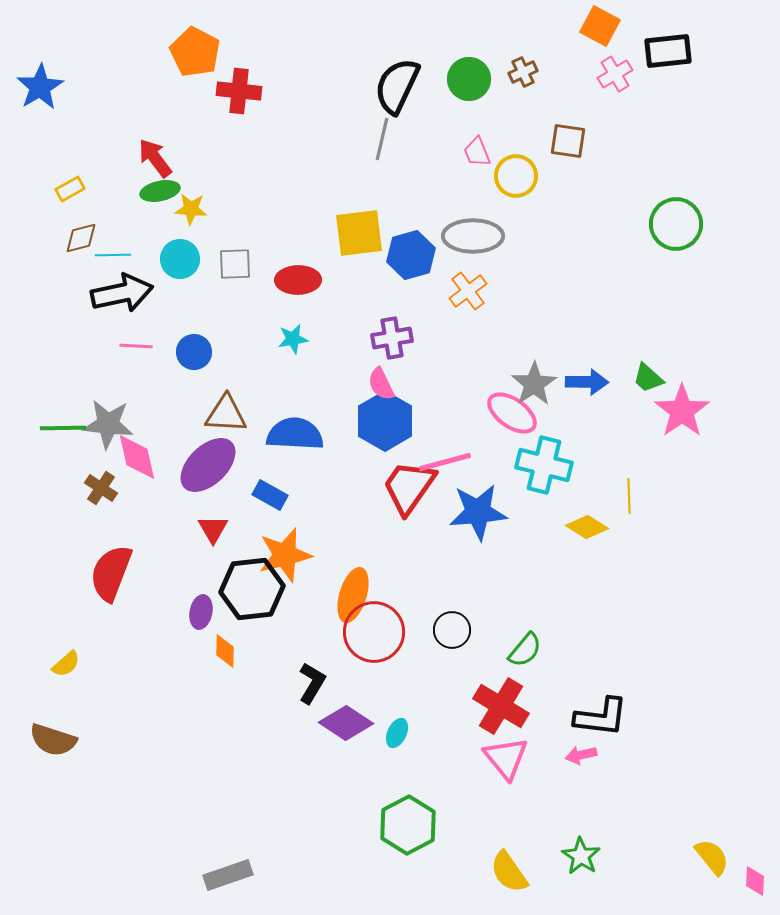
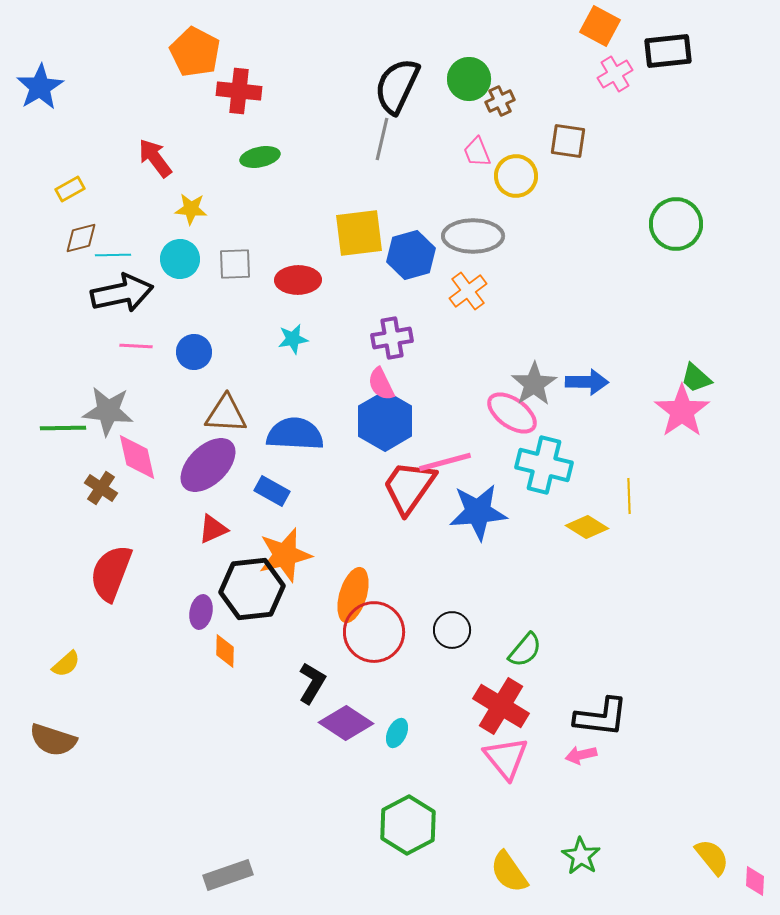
brown cross at (523, 72): moved 23 px left, 29 px down
green ellipse at (160, 191): moved 100 px right, 34 px up
green trapezoid at (648, 378): moved 48 px right
gray star at (108, 424): moved 13 px up
blue rectangle at (270, 495): moved 2 px right, 4 px up
red triangle at (213, 529): rotated 36 degrees clockwise
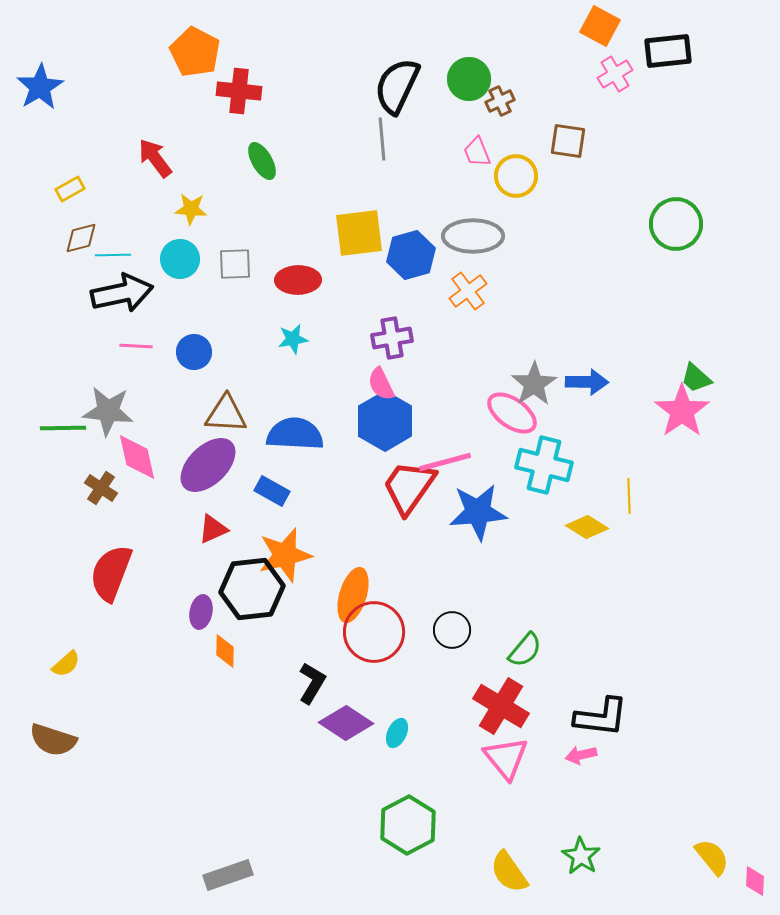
gray line at (382, 139): rotated 18 degrees counterclockwise
green ellipse at (260, 157): moved 2 px right, 4 px down; rotated 72 degrees clockwise
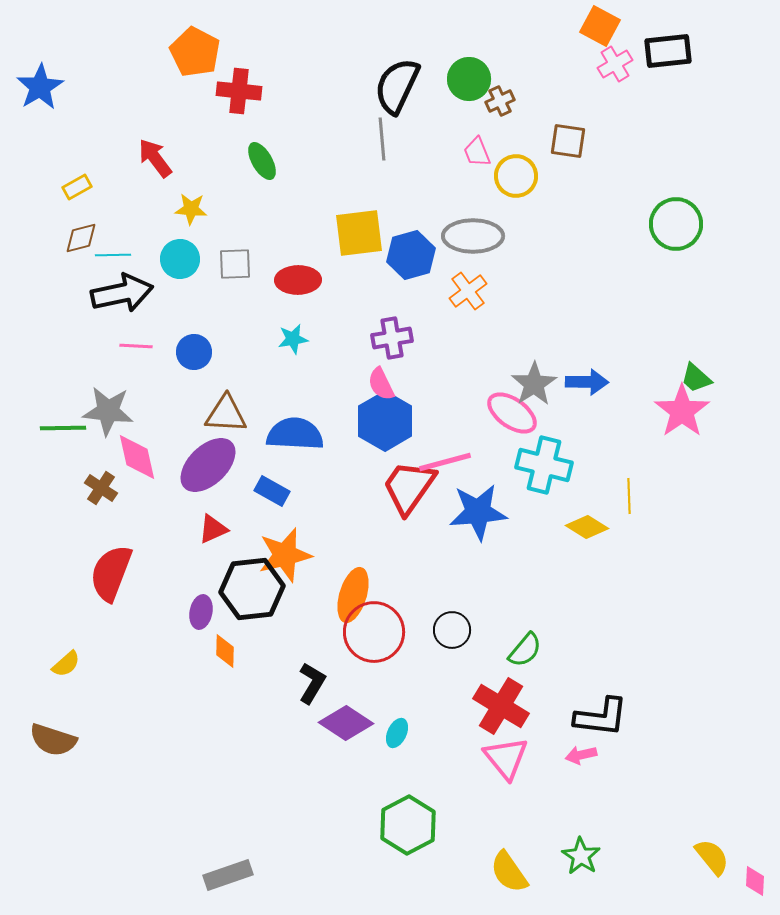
pink cross at (615, 74): moved 10 px up
yellow rectangle at (70, 189): moved 7 px right, 2 px up
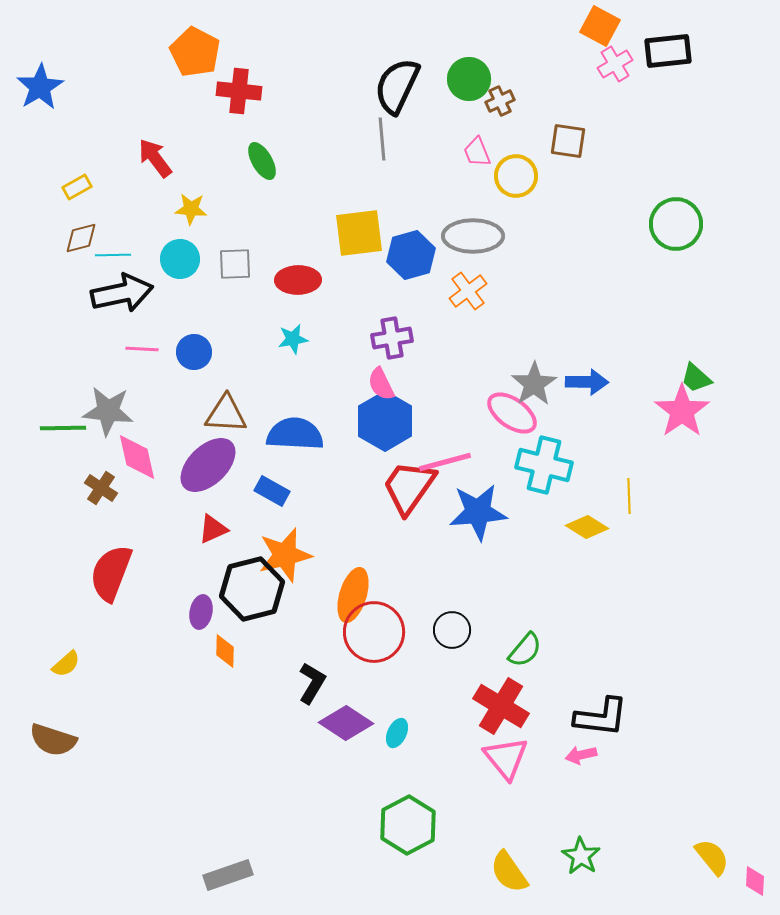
pink line at (136, 346): moved 6 px right, 3 px down
black hexagon at (252, 589): rotated 8 degrees counterclockwise
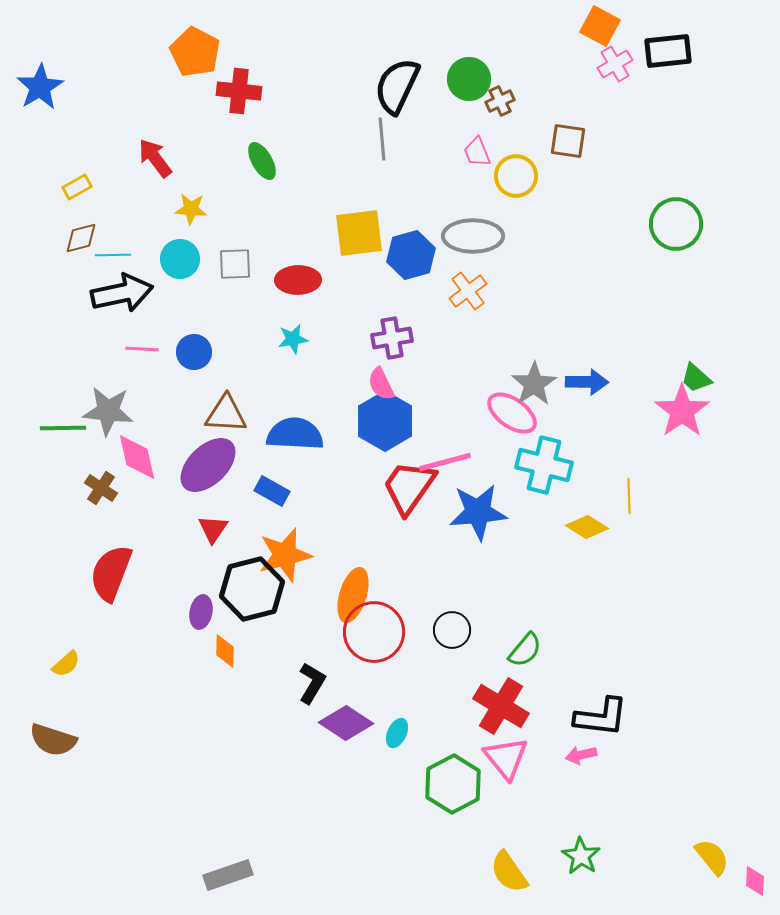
red triangle at (213, 529): rotated 32 degrees counterclockwise
green hexagon at (408, 825): moved 45 px right, 41 px up
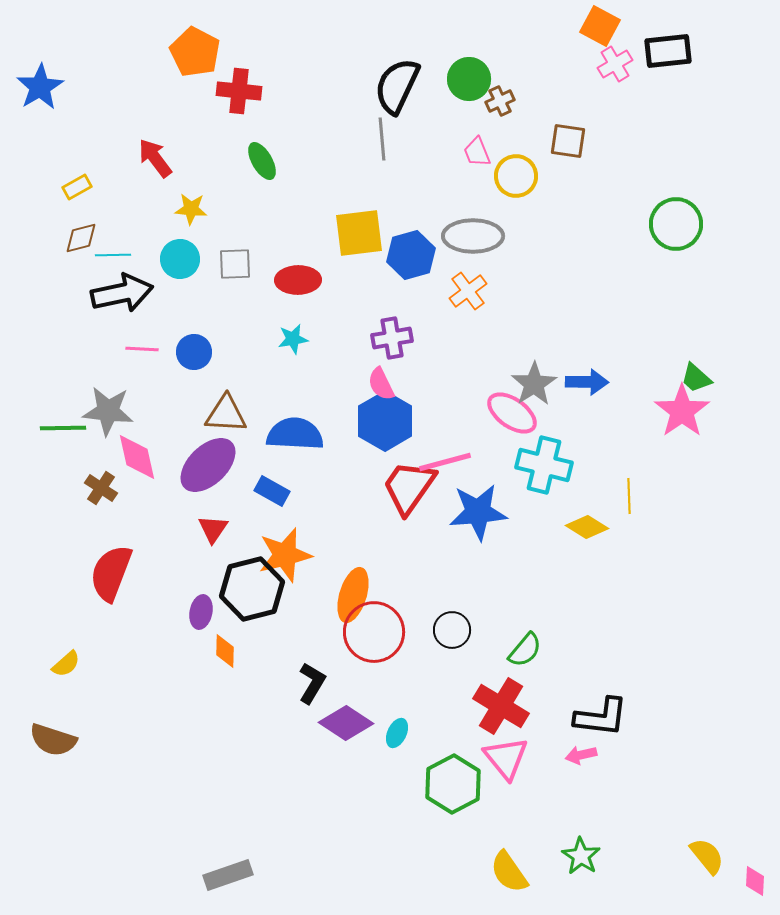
yellow semicircle at (712, 857): moved 5 px left, 1 px up
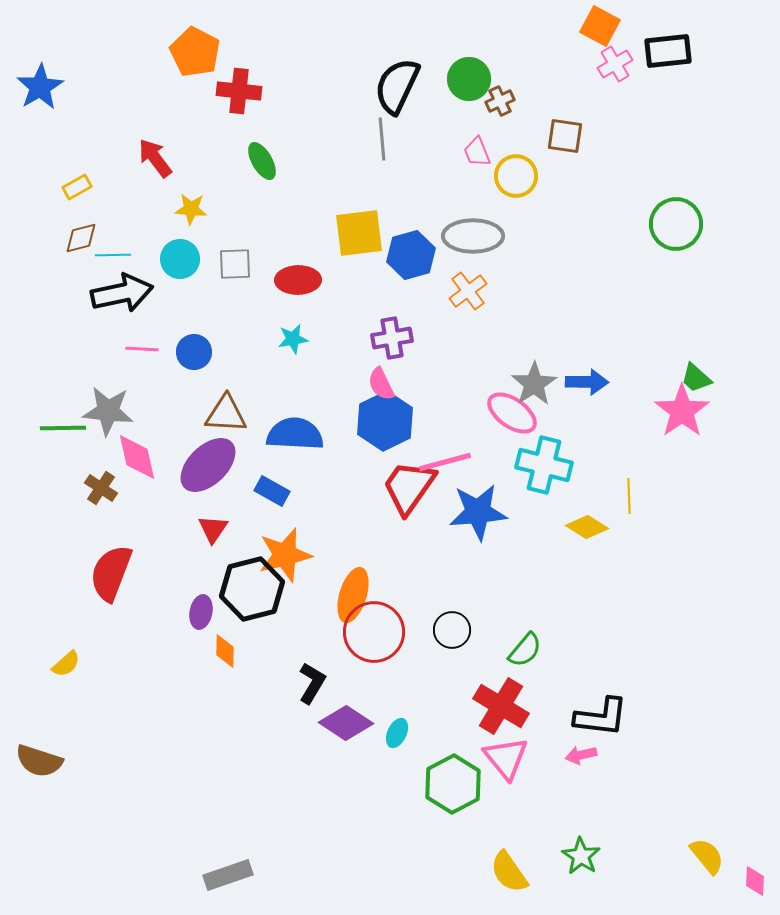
brown square at (568, 141): moved 3 px left, 5 px up
blue hexagon at (385, 421): rotated 4 degrees clockwise
brown semicircle at (53, 740): moved 14 px left, 21 px down
